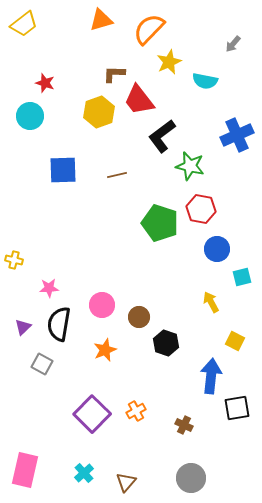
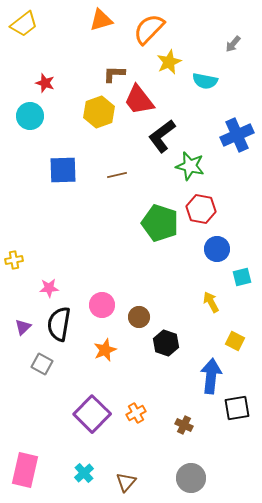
yellow cross: rotated 24 degrees counterclockwise
orange cross: moved 2 px down
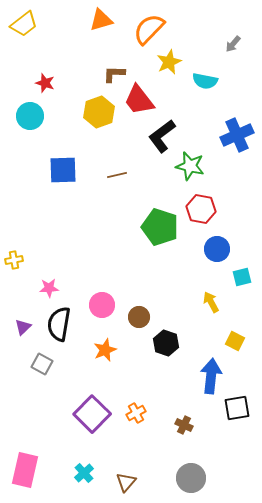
green pentagon: moved 4 px down
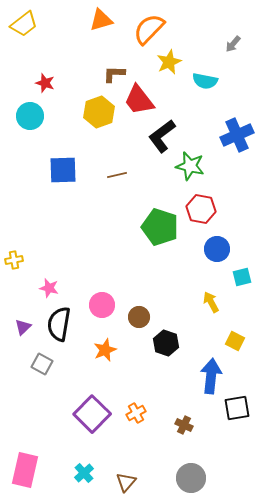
pink star: rotated 18 degrees clockwise
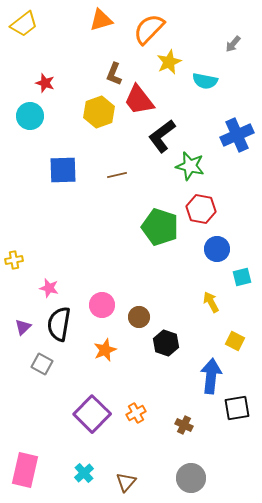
brown L-shape: rotated 70 degrees counterclockwise
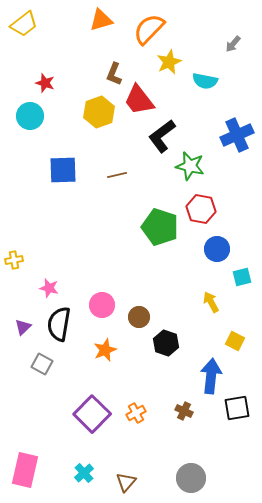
brown cross: moved 14 px up
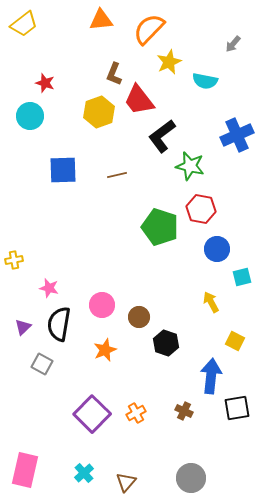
orange triangle: rotated 10 degrees clockwise
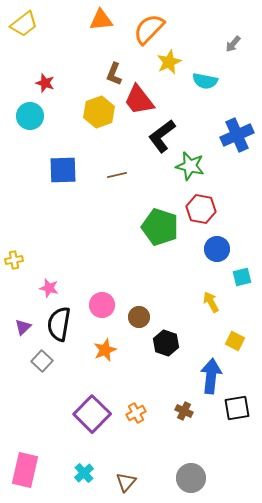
gray square: moved 3 px up; rotated 15 degrees clockwise
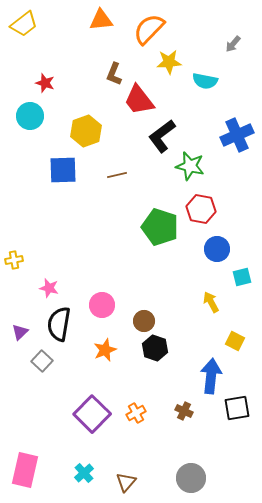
yellow star: rotated 20 degrees clockwise
yellow hexagon: moved 13 px left, 19 px down
brown circle: moved 5 px right, 4 px down
purple triangle: moved 3 px left, 5 px down
black hexagon: moved 11 px left, 5 px down
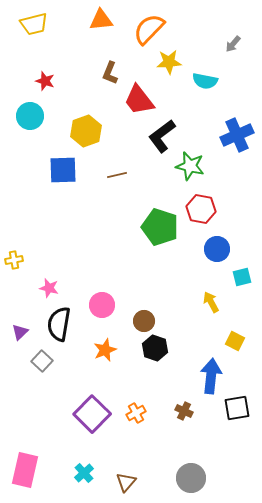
yellow trapezoid: moved 10 px right; rotated 24 degrees clockwise
brown L-shape: moved 4 px left, 1 px up
red star: moved 2 px up
